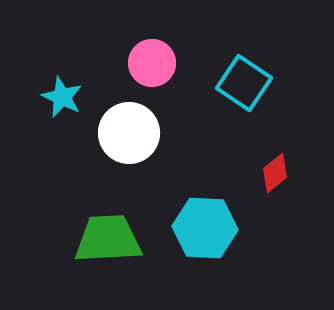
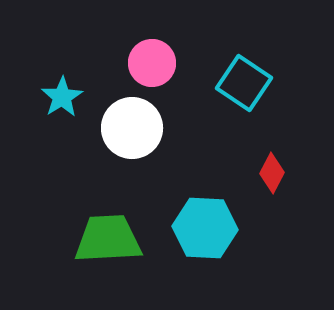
cyan star: rotated 15 degrees clockwise
white circle: moved 3 px right, 5 px up
red diamond: moved 3 px left; rotated 24 degrees counterclockwise
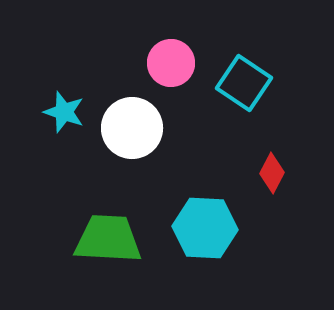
pink circle: moved 19 px right
cyan star: moved 2 px right, 15 px down; rotated 21 degrees counterclockwise
green trapezoid: rotated 6 degrees clockwise
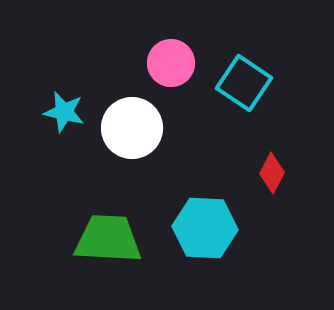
cyan star: rotated 6 degrees counterclockwise
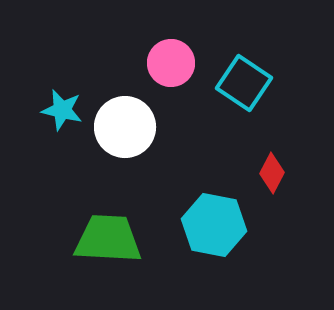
cyan star: moved 2 px left, 2 px up
white circle: moved 7 px left, 1 px up
cyan hexagon: moved 9 px right, 3 px up; rotated 8 degrees clockwise
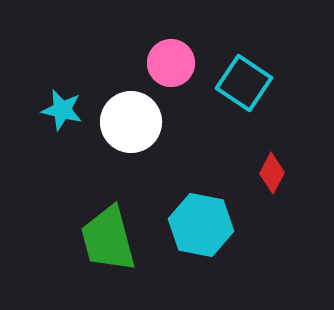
white circle: moved 6 px right, 5 px up
cyan hexagon: moved 13 px left
green trapezoid: rotated 108 degrees counterclockwise
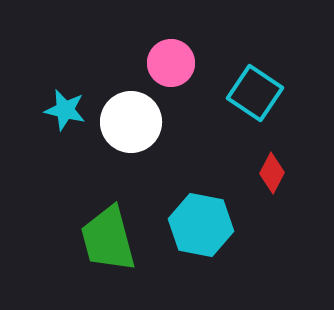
cyan square: moved 11 px right, 10 px down
cyan star: moved 3 px right
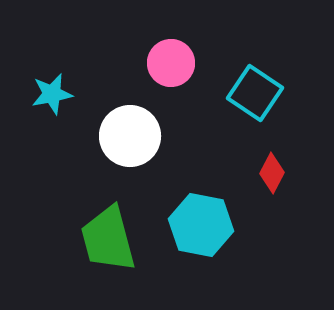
cyan star: moved 13 px left, 16 px up; rotated 24 degrees counterclockwise
white circle: moved 1 px left, 14 px down
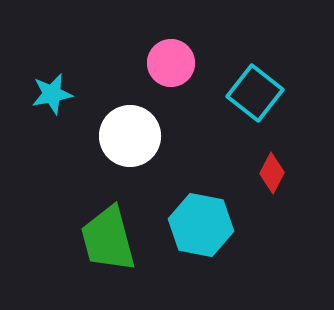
cyan square: rotated 4 degrees clockwise
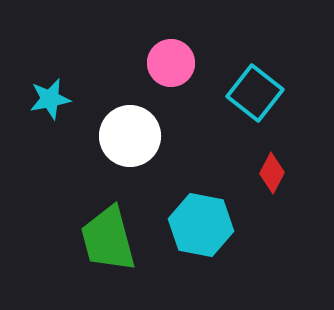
cyan star: moved 2 px left, 5 px down
